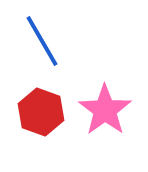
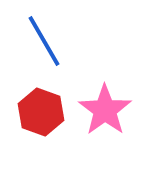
blue line: moved 2 px right
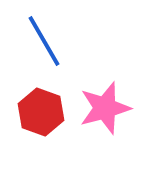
pink star: moved 2 px up; rotated 20 degrees clockwise
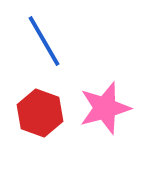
red hexagon: moved 1 px left, 1 px down
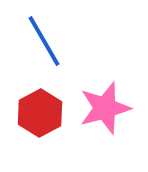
red hexagon: rotated 12 degrees clockwise
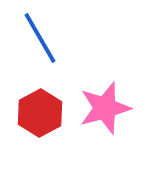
blue line: moved 4 px left, 3 px up
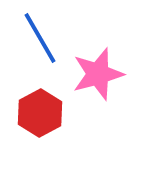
pink star: moved 7 px left, 34 px up
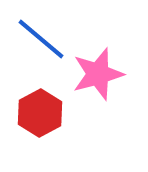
blue line: moved 1 px right, 1 px down; rotated 20 degrees counterclockwise
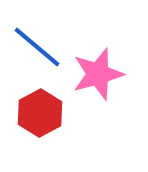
blue line: moved 4 px left, 8 px down
